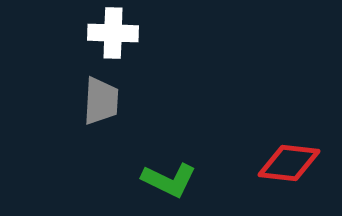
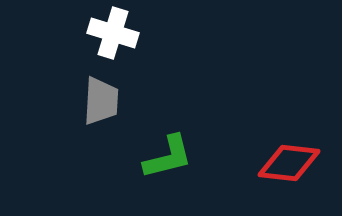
white cross: rotated 15 degrees clockwise
green L-shape: moved 1 px left, 23 px up; rotated 40 degrees counterclockwise
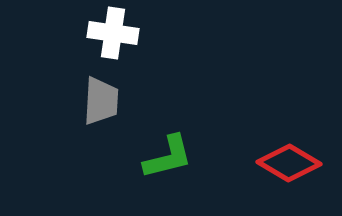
white cross: rotated 9 degrees counterclockwise
red diamond: rotated 24 degrees clockwise
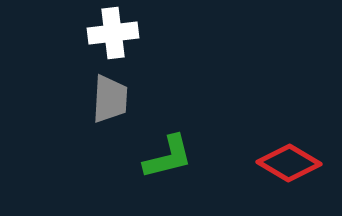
white cross: rotated 15 degrees counterclockwise
gray trapezoid: moved 9 px right, 2 px up
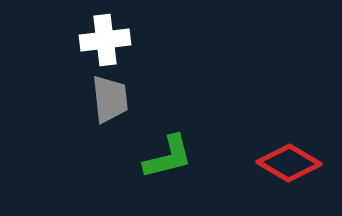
white cross: moved 8 px left, 7 px down
gray trapezoid: rotated 9 degrees counterclockwise
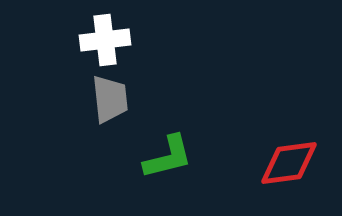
red diamond: rotated 38 degrees counterclockwise
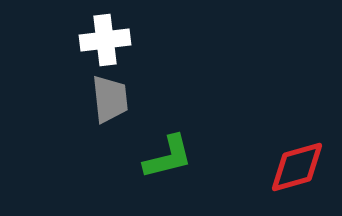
red diamond: moved 8 px right, 4 px down; rotated 8 degrees counterclockwise
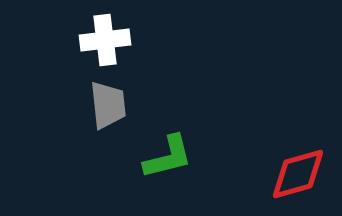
gray trapezoid: moved 2 px left, 6 px down
red diamond: moved 1 px right, 7 px down
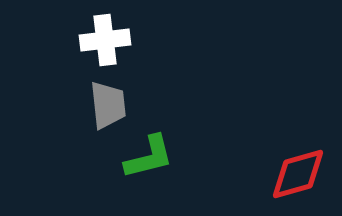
green L-shape: moved 19 px left
